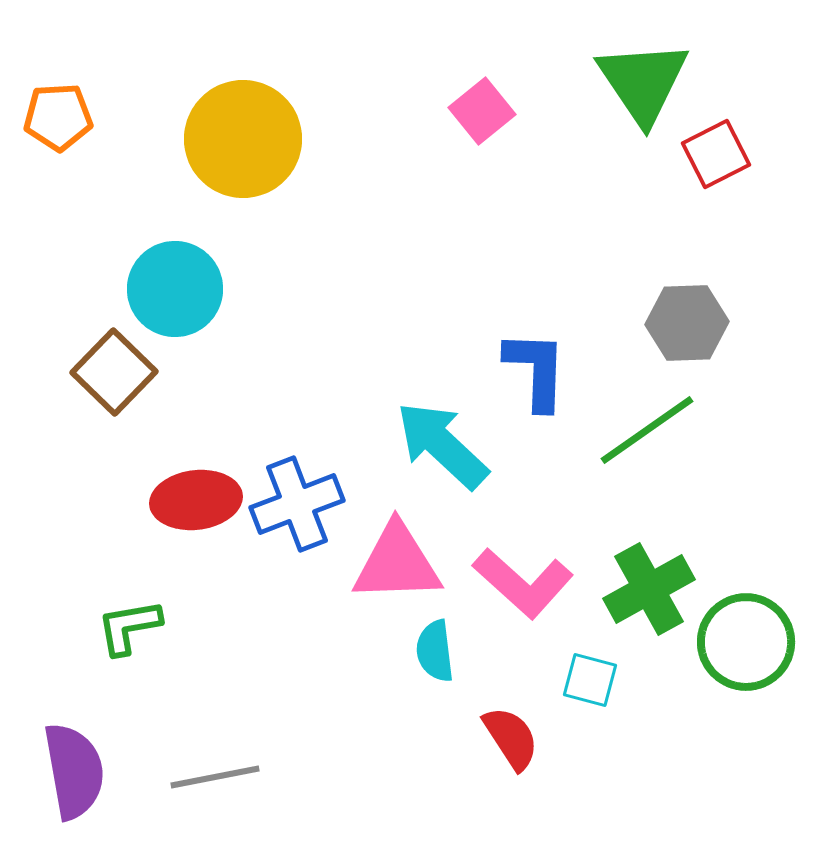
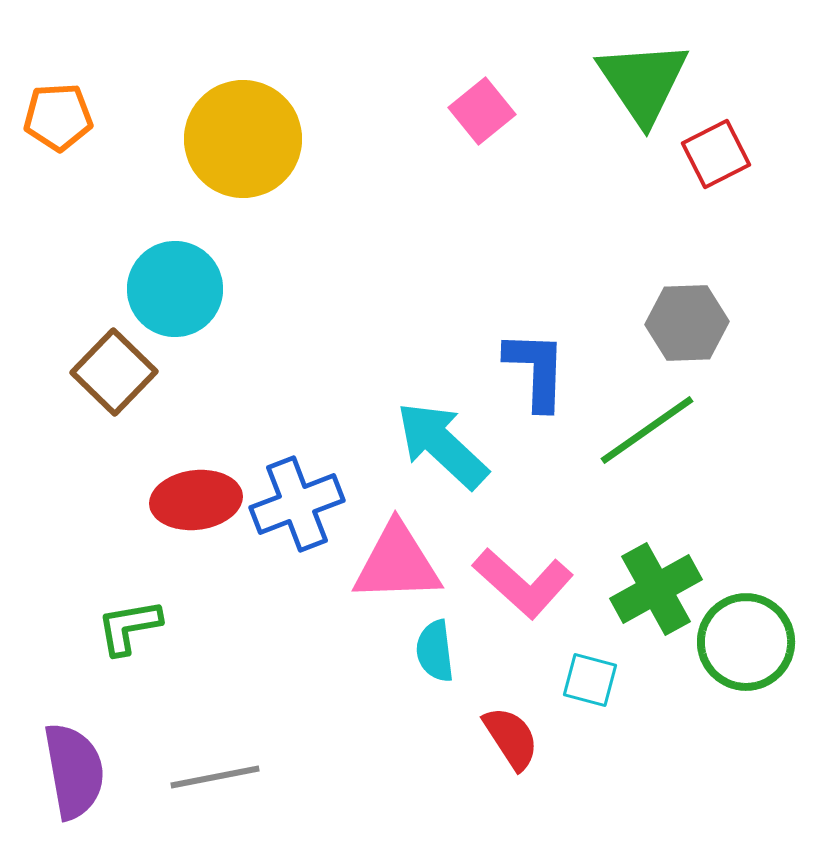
green cross: moved 7 px right
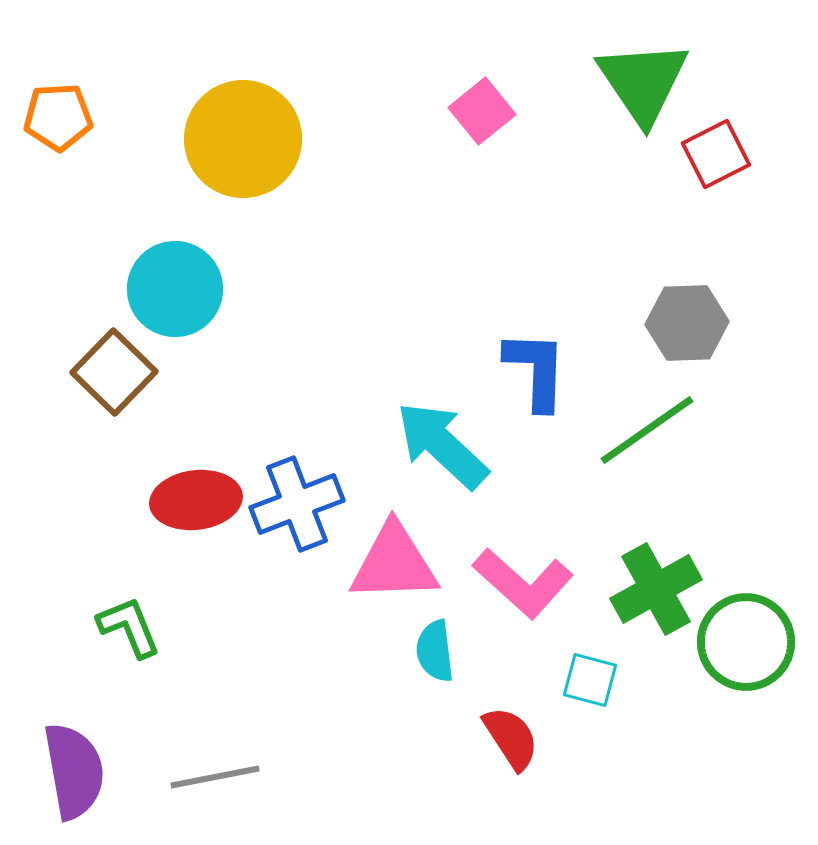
pink triangle: moved 3 px left
green L-shape: rotated 78 degrees clockwise
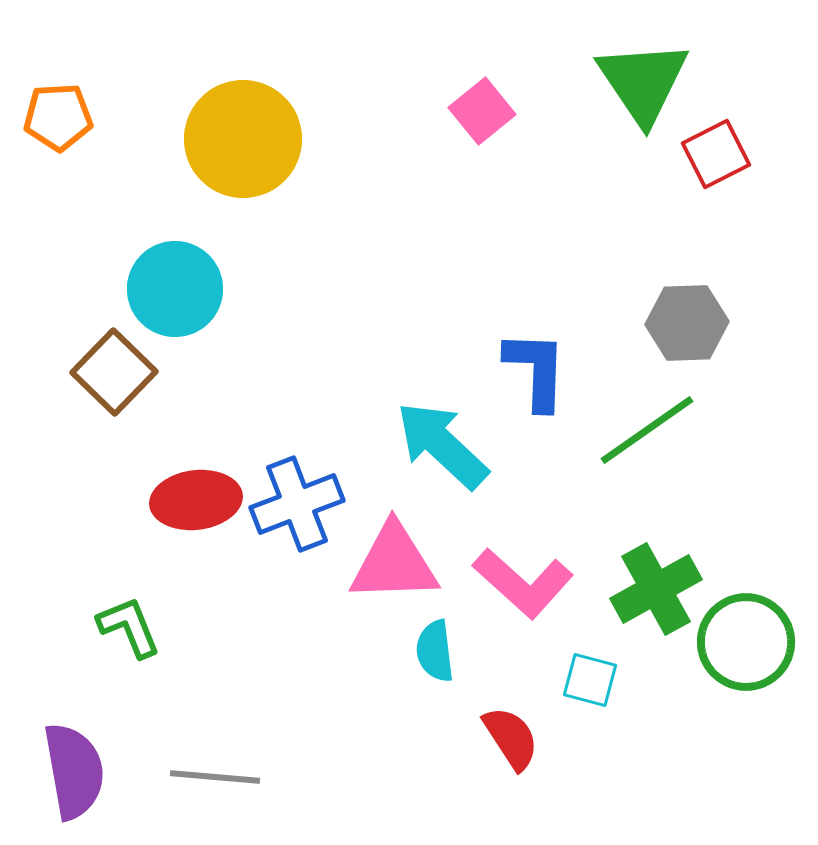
gray line: rotated 16 degrees clockwise
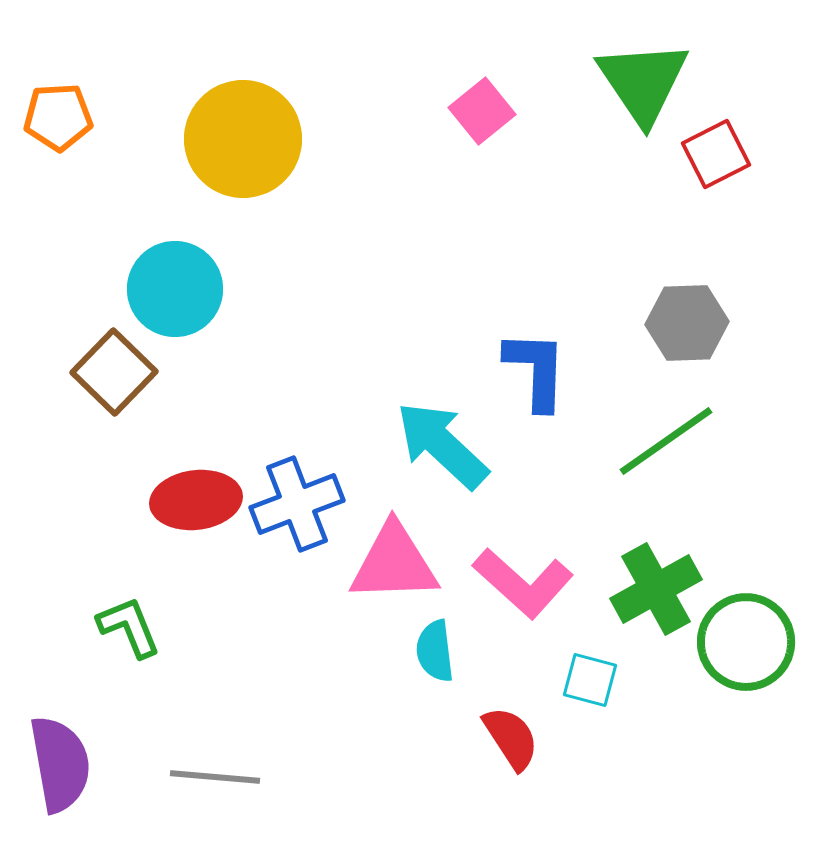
green line: moved 19 px right, 11 px down
purple semicircle: moved 14 px left, 7 px up
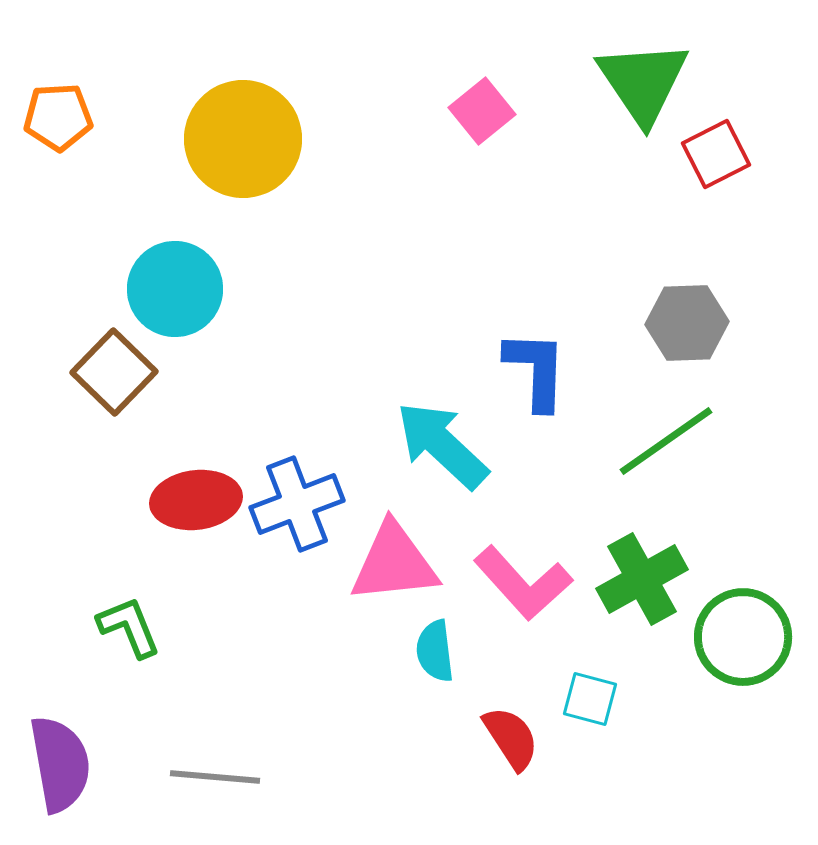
pink triangle: rotated 4 degrees counterclockwise
pink L-shape: rotated 6 degrees clockwise
green cross: moved 14 px left, 10 px up
green circle: moved 3 px left, 5 px up
cyan square: moved 19 px down
